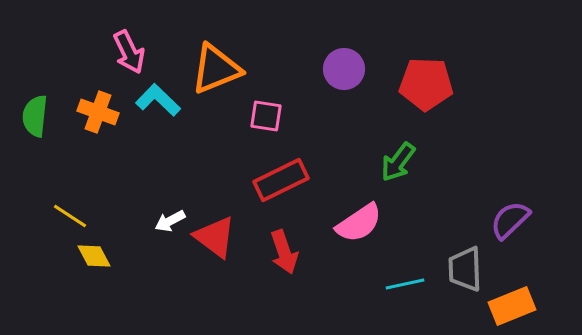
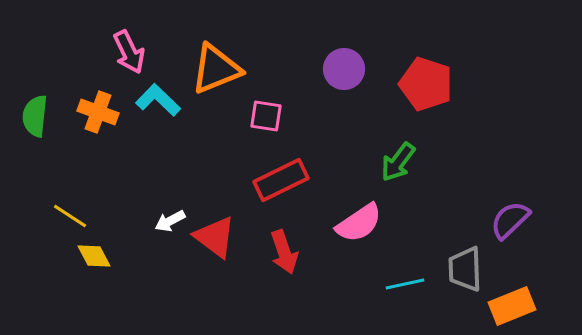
red pentagon: rotated 16 degrees clockwise
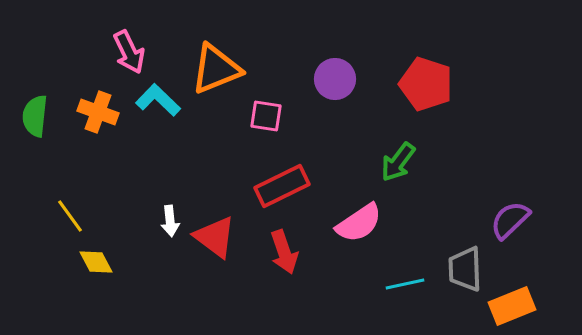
purple circle: moved 9 px left, 10 px down
red rectangle: moved 1 px right, 6 px down
yellow line: rotated 21 degrees clockwise
white arrow: rotated 68 degrees counterclockwise
yellow diamond: moved 2 px right, 6 px down
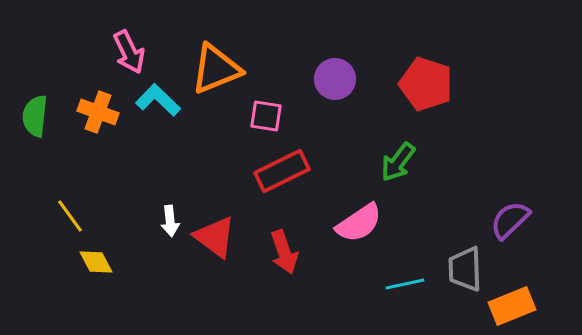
red rectangle: moved 15 px up
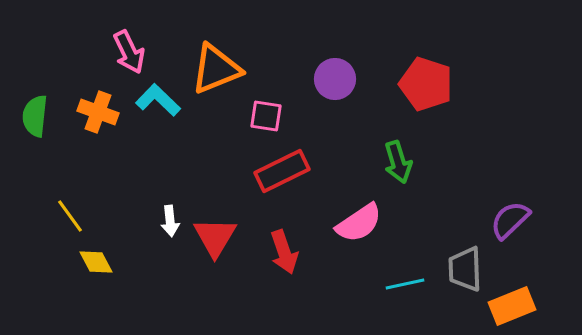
green arrow: rotated 54 degrees counterclockwise
red triangle: rotated 24 degrees clockwise
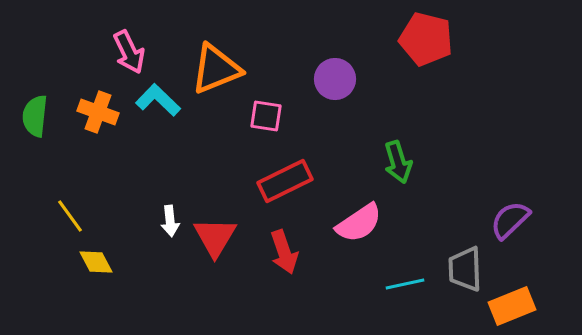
red pentagon: moved 45 px up; rotated 4 degrees counterclockwise
red rectangle: moved 3 px right, 10 px down
